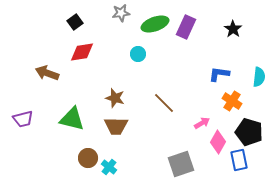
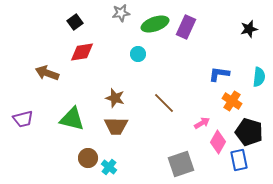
black star: moved 16 px right; rotated 24 degrees clockwise
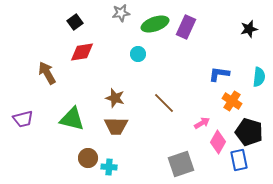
brown arrow: rotated 40 degrees clockwise
cyan cross: rotated 35 degrees counterclockwise
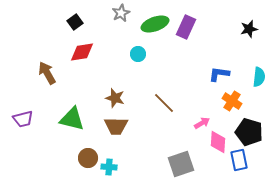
gray star: rotated 18 degrees counterclockwise
pink diamond: rotated 25 degrees counterclockwise
